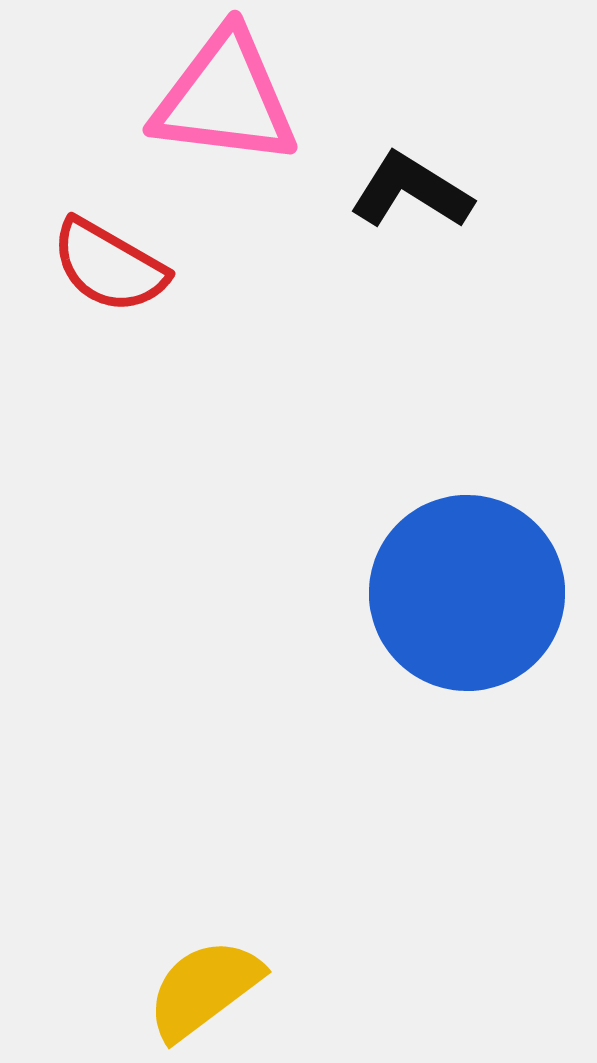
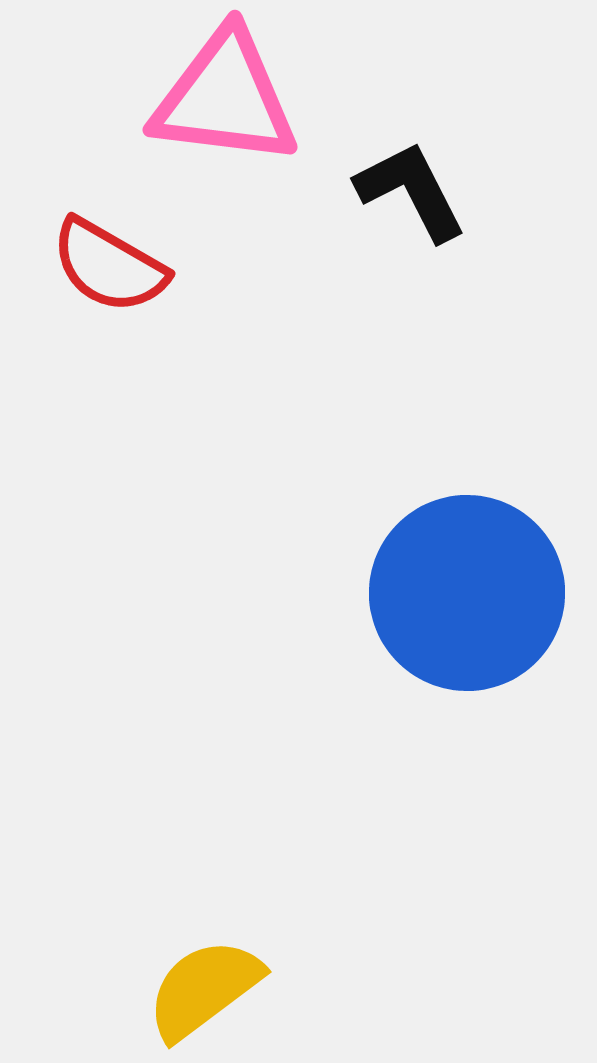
black L-shape: rotated 31 degrees clockwise
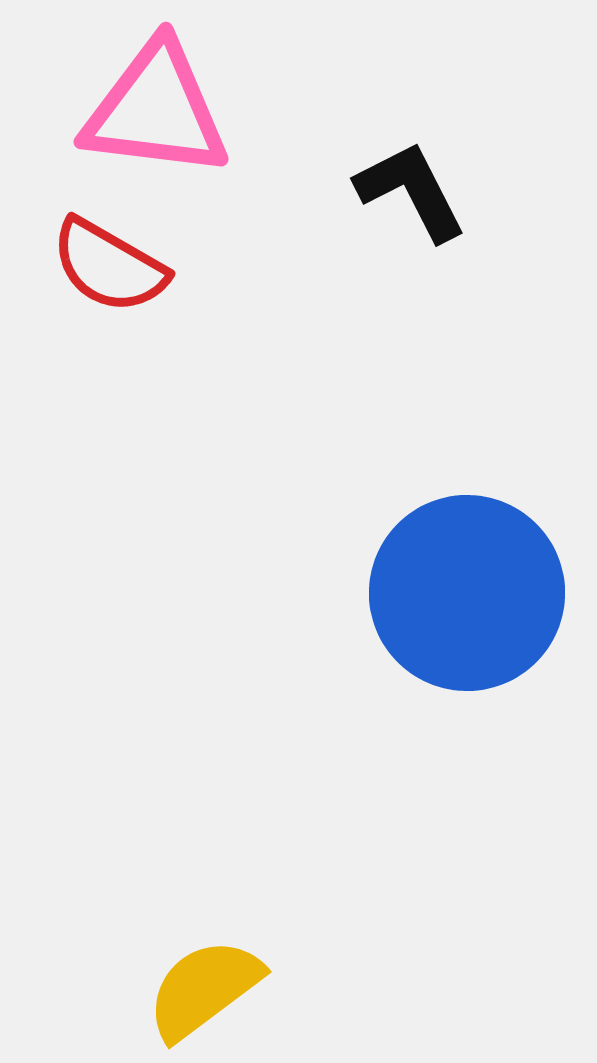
pink triangle: moved 69 px left, 12 px down
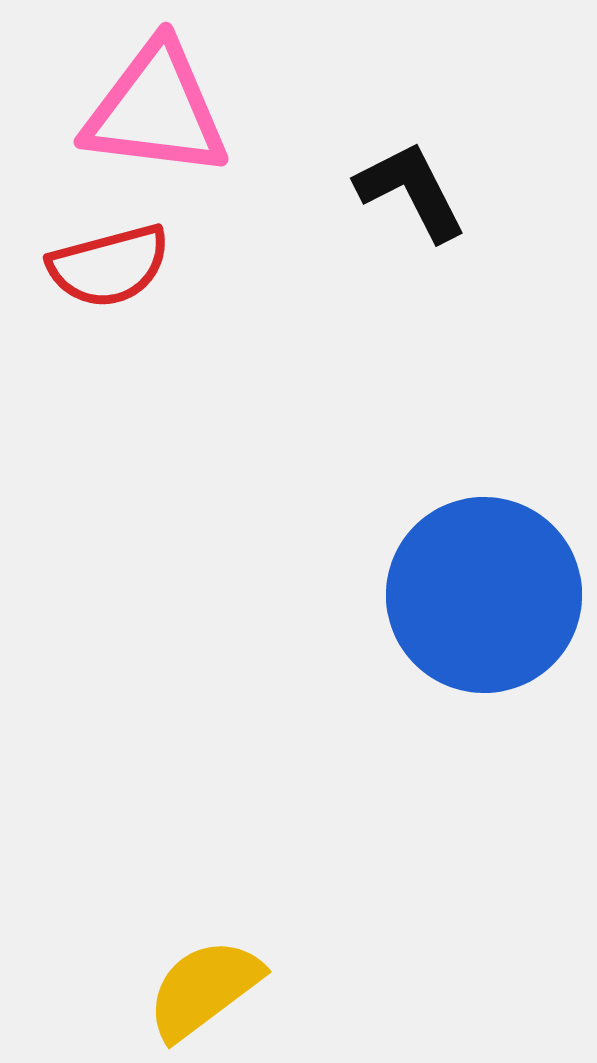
red semicircle: rotated 45 degrees counterclockwise
blue circle: moved 17 px right, 2 px down
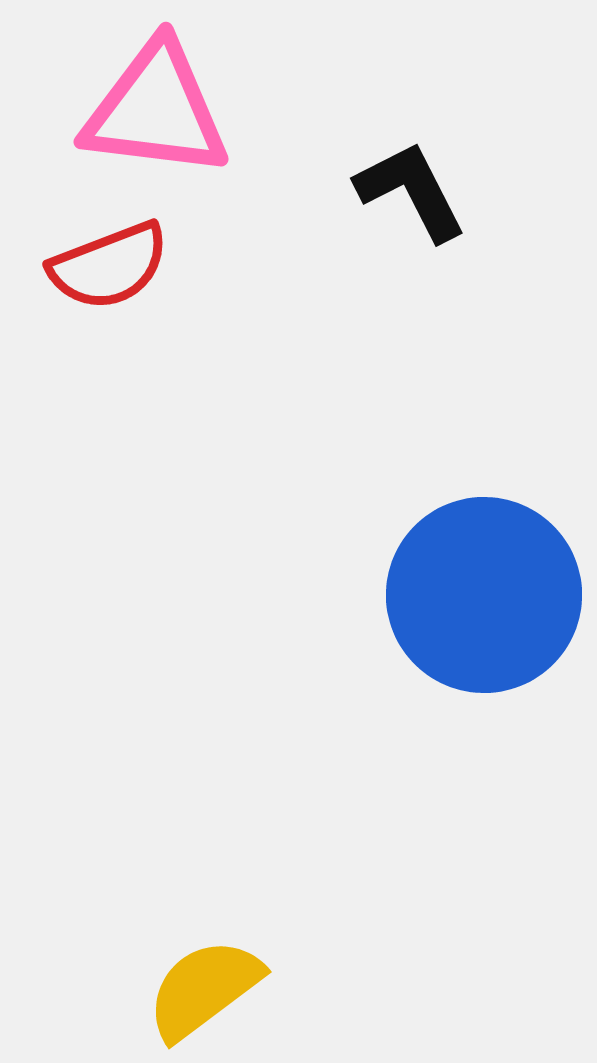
red semicircle: rotated 6 degrees counterclockwise
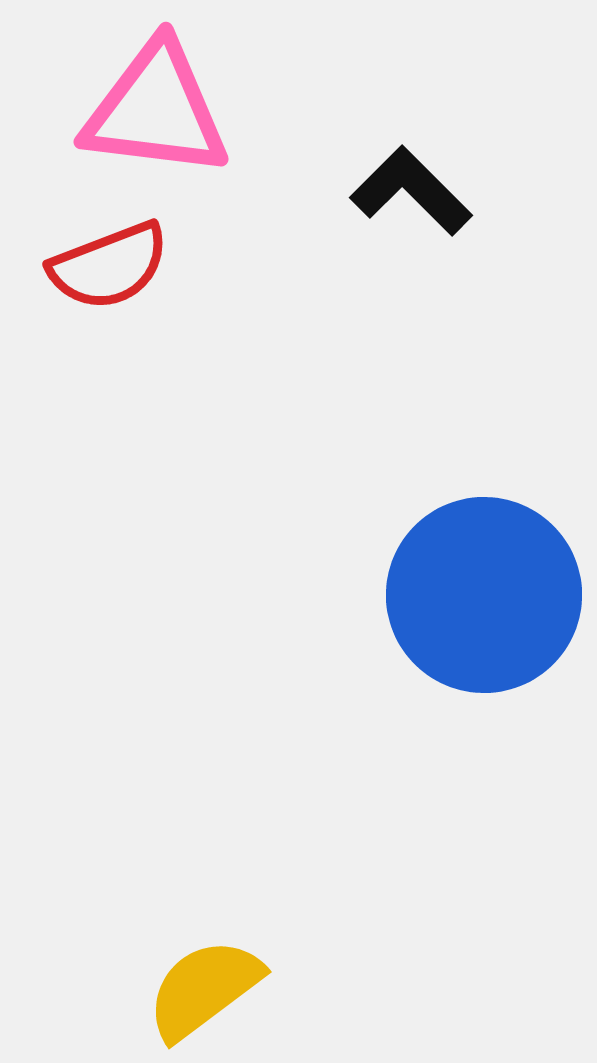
black L-shape: rotated 18 degrees counterclockwise
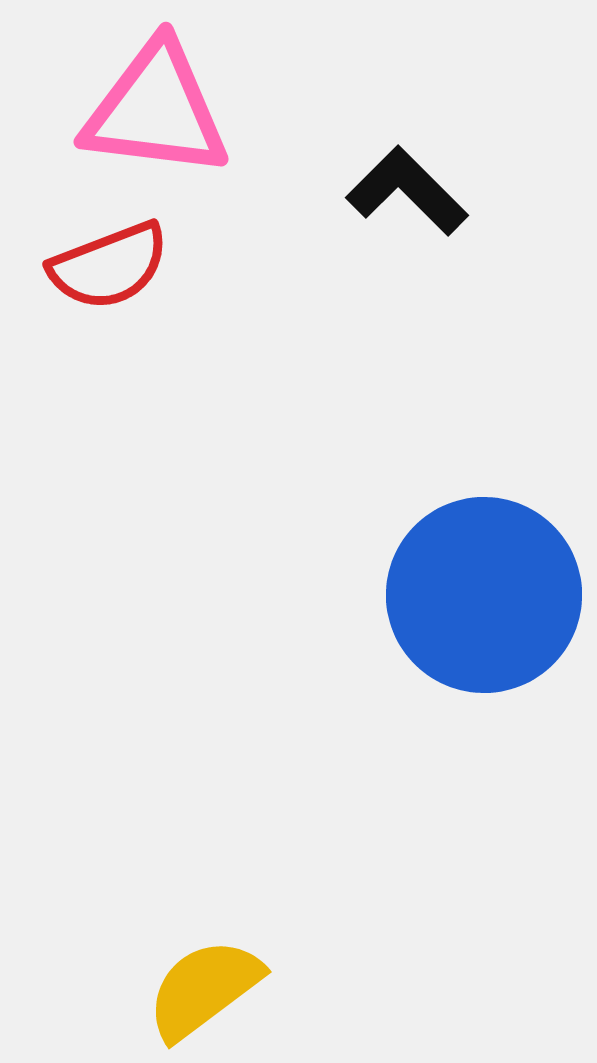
black L-shape: moved 4 px left
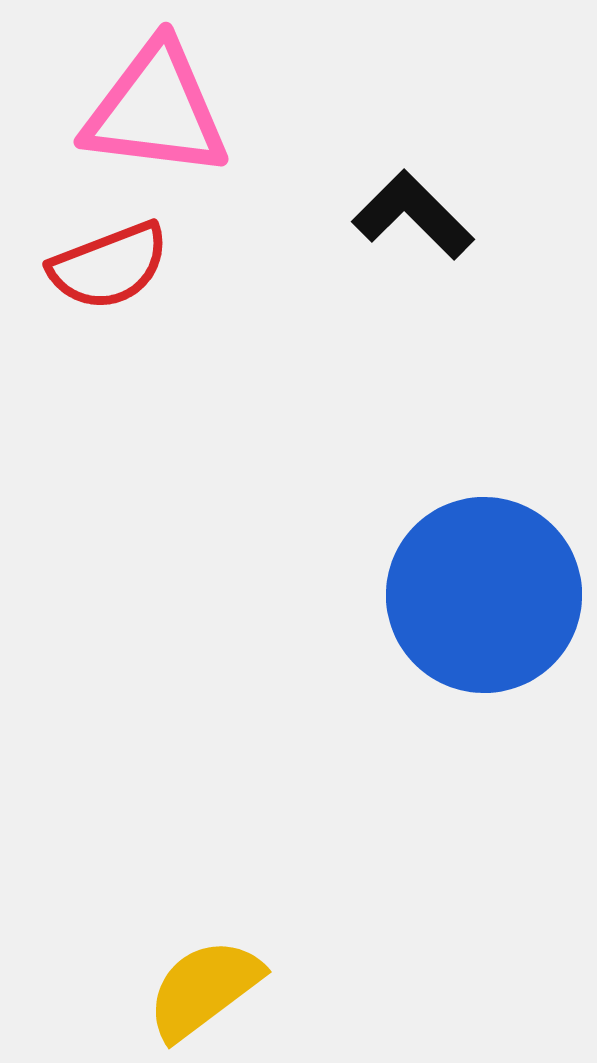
black L-shape: moved 6 px right, 24 px down
